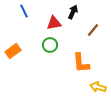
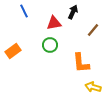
yellow arrow: moved 5 px left
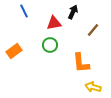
orange rectangle: moved 1 px right
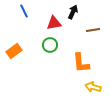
brown line: rotated 40 degrees clockwise
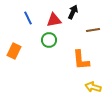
blue line: moved 4 px right, 7 px down
red triangle: moved 3 px up
green circle: moved 1 px left, 5 px up
orange rectangle: rotated 28 degrees counterclockwise
orange L-shape: moved 3 px up
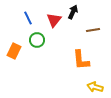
red triangle: rotated 42 degrees counterclockwise
green circle: moved 12 px left
yellow arrow: moved 2 px right
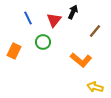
brown line: moved 2 px right, 1 px down; rotated 40 degrees counterclockwise
green circle: moved 6 px right, 2 px down
orange L-shape: rotated 45 degrees counterclockwise
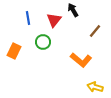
black arrow: moved 2 px up; rotated 56 degrees counterclockwise
blue line: rotated 16 degrees clockwise
